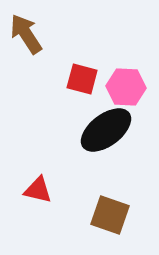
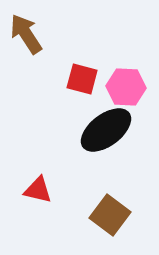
brown square: rotated 18 degrees clockwise
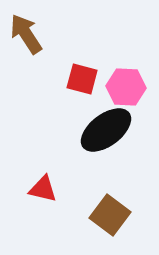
red triangle: moved 5 px right, 1 px up
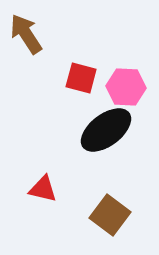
red square: moved 1 px left, 1 px up
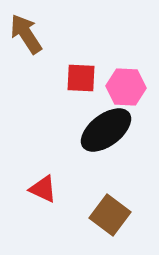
red square: rotated 12 degrees counterclockwise
red triangle: rotated 12 degrees clockwise
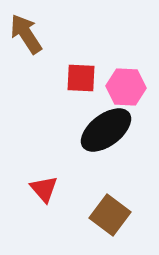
red triangle: moved 1 px right; rotated 24 degrees clockwise
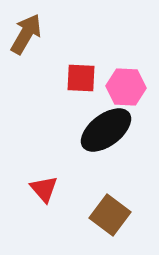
brown arrow: rotated 63 degrees clockwise
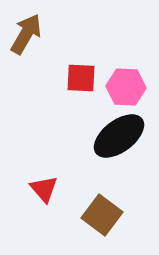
black ellipse: moved 13 px right, 6 px down
brown square: moved 8 px left
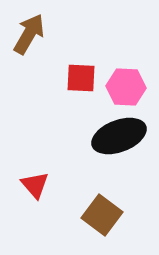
brown arrow: moved 3 px right
black ellipse: rotated 16 degrees clockwise
red triangle: moved 9 px left, 4 px up
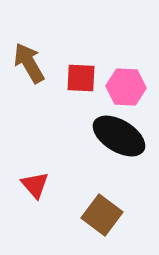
brown arrow: moved 29 px down; rotated 60 degrees counterclockwise
black ellipse: rotated 52 degrees clockwise
